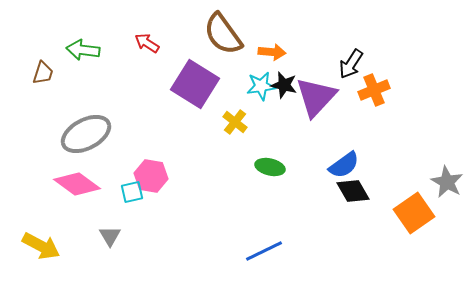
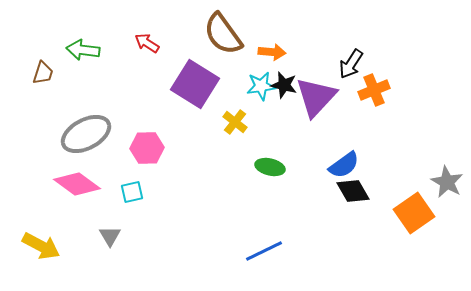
pink hexagon: moved 4 px left, 28 px up; rotated 12 degrees counterclockwise
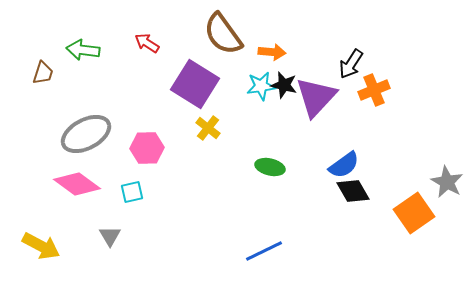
yellow cross: moved 27 px left, 6 px down
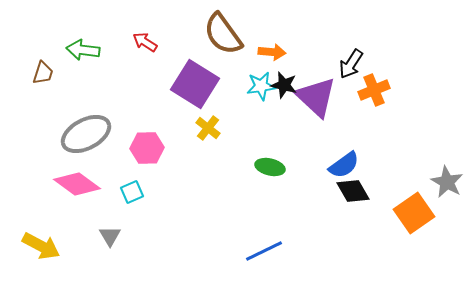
red arrow: moved 2 px left, 1 px up
purple triangle: rotated 30 degrees counterclockwise
cyan square: rotated 10 degrees counterclockwise
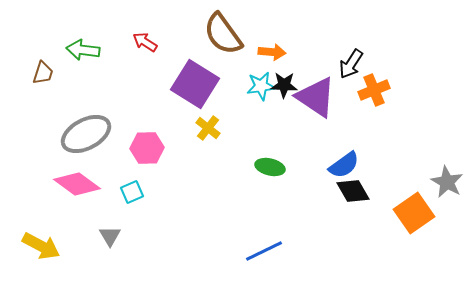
black star: rotated 12 degrees counterclockwise
purple triangle: rotated 9 degrees counterclockwise
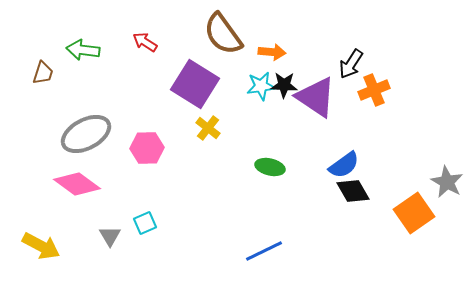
cyan square: moved 13 px right, 31 px down
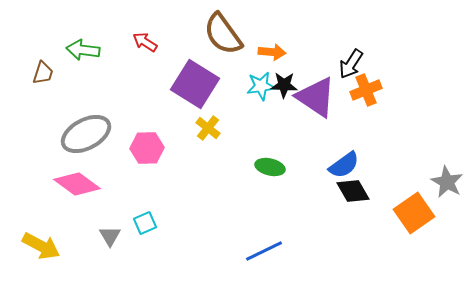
orange cross: moved 8 px left
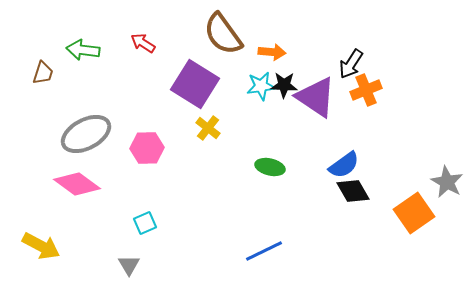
red arrow: moved 2 px left, 1 px down
gray triangle: moved 19 px right, 29 px down
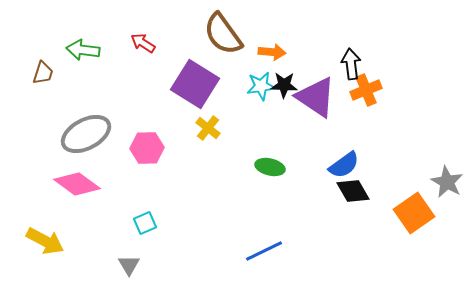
black arrow: rotated 140 degrees clockwise
yellow arrow: moved 4 px right, 5 px up
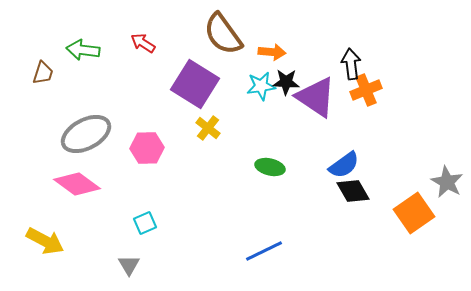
black star: moved 2 px right, 3 px up
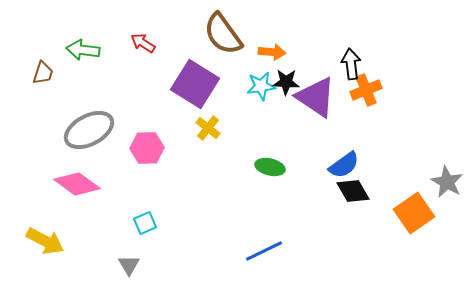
gray ellipse: moved 3 px right, 4 px up
